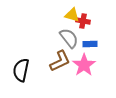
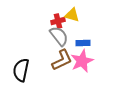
red cross: moved 25 px left; rotated 24 degrees counterclockwise
gray semicircle: moved 10 px left, 2 px up
blue rectangle: moved 7 px left, 1 px up
brown L-shape: moved 2 px right, 1 px up
pink star: moved 2 px left, 4 px up; rotated 10 degrees clockwise
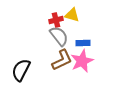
red cross: moved 2 px left, 1 px up
black semicircle: rotated 15 degrees clockwise
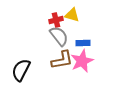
brown L-shape: rotated 15 degrees clockwise
